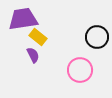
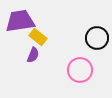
purple trapezoid: moved 3 px left, 2 px down
black circle: moved 1 px down
purple semicircle: rotated 49 degrees clockwise
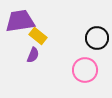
yellow rectangle: moved 1 px up
pink circle: moved 5 px right
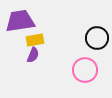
yellow rectangle: moved 3 px left, 4 px down; rotated 48 degrees counterclockwise
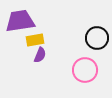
purple semicircle: moved 7 px right
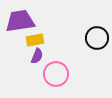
purple semicircle: moved 3 px left, 1 px down
pink circle: moved 29 px left, 4 px down
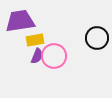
pink circle: moved 2 px left, 18 px up
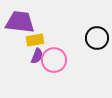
purple trapezoid: moved 1 px down; rotated 16 degrees clockwise
pink circle: moved 4 px down
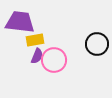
black circle: moved 6 px down
